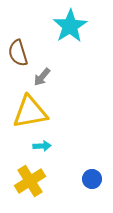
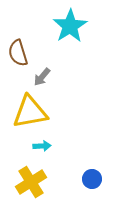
yellow cross: moved 1 px right, 1 px down
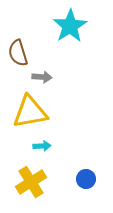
gray arrow: rotated 126 degrees counterclockwise
blue circle: moved 6 px left
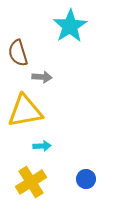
yellow triangle: moved 5 px left, 1 px up
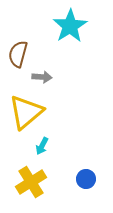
brown semicircle: moved 1 px down; rotated 32 degrees clockwise
yellow triangle: moved 1 px right, 1 px down; rotated 30 degrees counterclockwise
cyan arrow: rotated 120 degrees clockwise
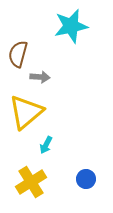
cyan star: moved 1 px right; rotated 20 degrees clockwise
gray arrow: moved 2 px left
cyan arrow: moved 4 px right, 1 px up
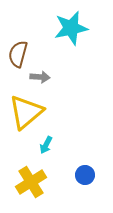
cyan star: moved 2 px down
blue circle: moved 1 px left, 4 px up
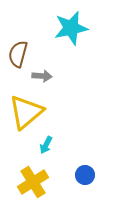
gray arrow: moved 2 px right, 1 px up
yellow cross: moved 2 px right
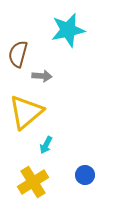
cyan star: moved 3 px left, 2 px down
